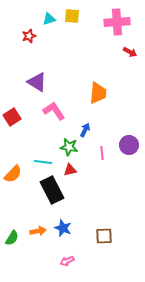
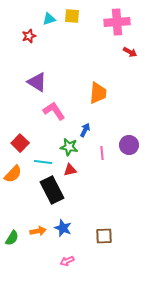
red square: moved 8 px right, 26 px down; rotated 12 degrees counterclockwise
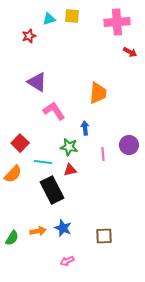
blue arrow: moved 2 px up; rotated 32 degrees counterclockwise
pink line: moved 1 px right, 1 px down
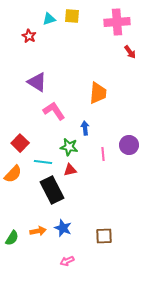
red star: rotated 24 degrees counterclockwise
red arrow: rotated 24 degrees clockwise
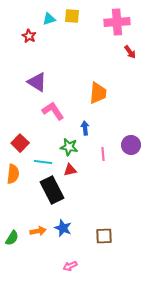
pink L-shape: moved 1 px left
purple circle: moved 2 px right
orange semicircle: rotated 36 degrees counterclockwise
pink arrow: moved 3 px right, 5 px down
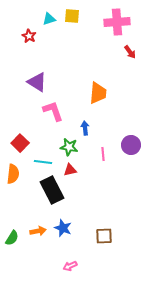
pink L-shape: rotated 15 degrees clockwise
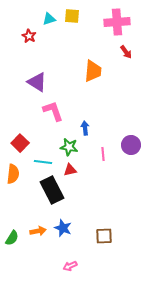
red arrow: moved 4 px left
orange trapezoid: moved 5 px left, 22 px up
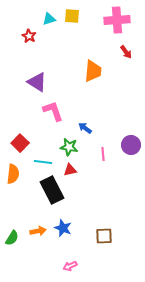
pink cross: moved 2 px up
blue arrow: rotated 48 degrees counterclockwise
